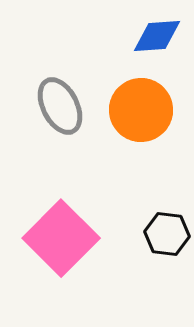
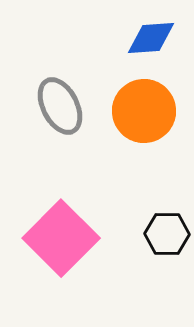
blue diamond: moved 6 px left, 2 px down
orange circle: moved 3 px right, 1 px down
black hexagon: rotated 6 degrees counterclockwise
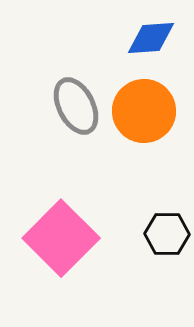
gray ellipse: moved 16 px right
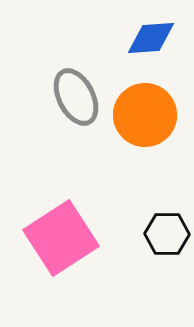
gray ellipse: moved 9 px up
orange circle: moved 1 px right, 4 px down
pink square: rotated 12 degrees clockwise
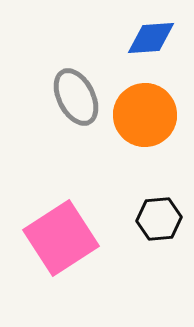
black hexagon: moved 8 px left, 15 px up; rotated 6 degrees counterclockwise
